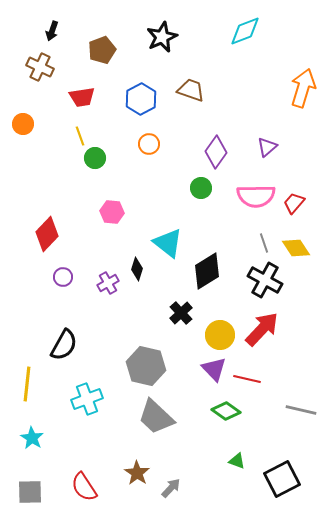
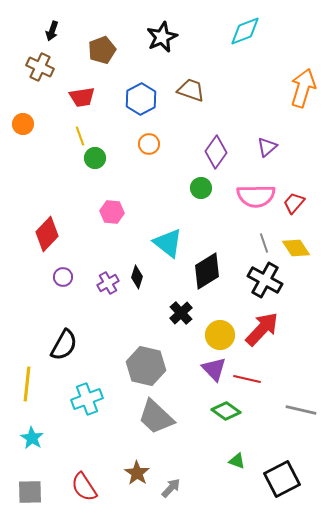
black diamond at (137, 269): moved 8 px down
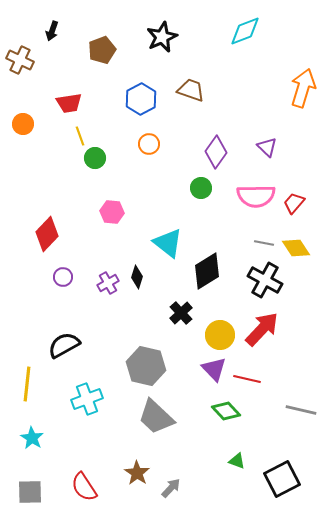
brown cross at (40, 67): moved 20 px left, 7 px up
red trapezoid at (82, 97): moved 13 px left, 6 px down
purple triangle at (267, 147): rotated 35 degrees counterclockwise
gray line at (264, 243): rotated 60 degrees counterclockwise
black semicircle at (64, 345): rotated 148 degrees counterclockwise
green diamond at (226, 411): rotated 12 degrees clockwise
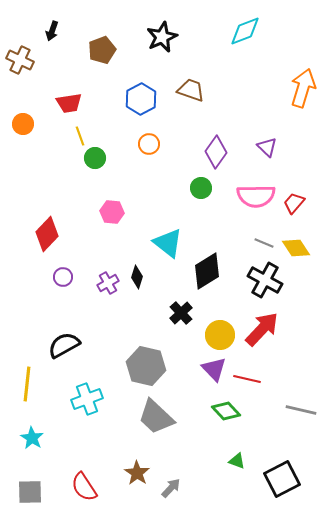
gray line at (264, 243): rotated 12 degrees clockwise
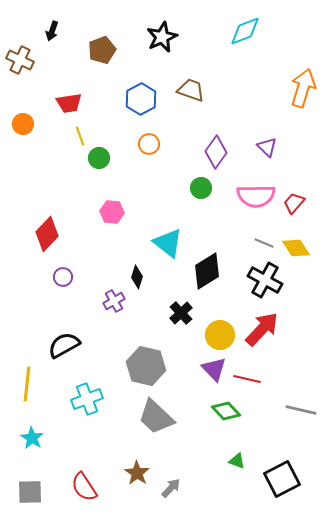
green circle at (95, 158): moved 4 px right
purple cross at (108, 283): moved 6 px right, 18 px down
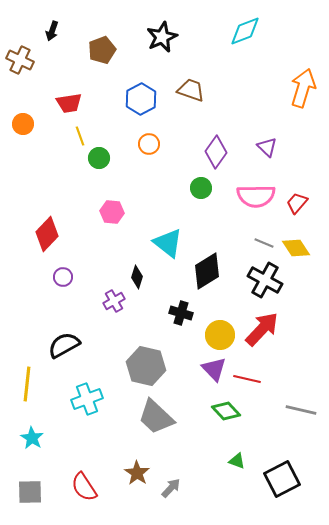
red trapezoid at (294, 203): moved 3 px right
black cross at (181, 313): rotated 30 degrees counterclockwise
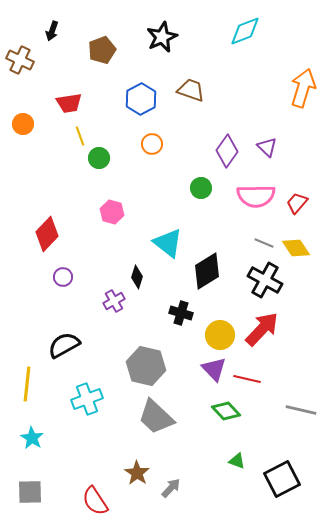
orange circle at (149, 144): moved 3 px right
purple diamond at (216, 152): moved 11 px right, 1 px up
pink hexagon at (112, 212): rotated 10 degrees clockwise
red semicircle at (84, 487): moved 11 px right, 14 px down
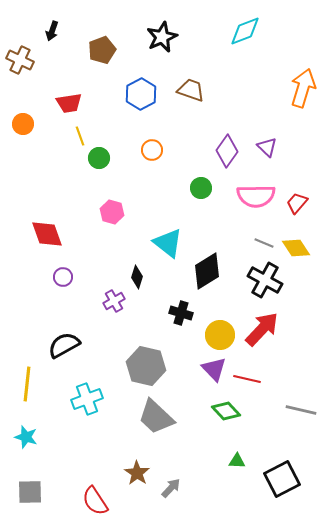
blue hexagon at (141, 99): moved 5 px up
orange circle at (152, 144): moved 6 px down
red diamond at (47, 234): rotated 64 degrees counterclockwise
cyan star at (32, 438): moved 6 px left, 1 px up; rotated 15 degrees counterclockwise
green triangle at (237, 461): rotated 18 degrees counterclockwise
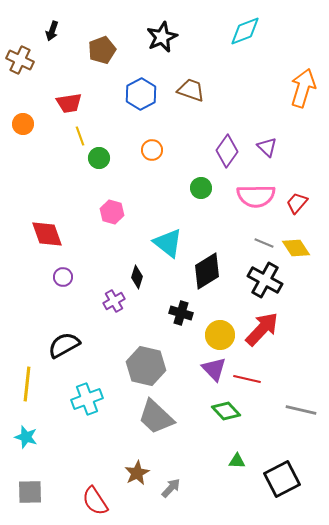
brown star at (137, 473): rotated 10 degrees clockwise
